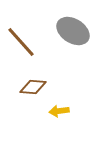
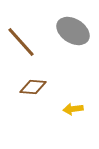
yellow arrow: moved 14 px right, 2 px up
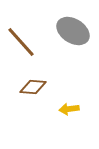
yellow arrow: moved 4 px left
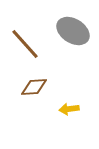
brown line: moved 4 px right, 2 px down
brown diamond: moved 1 px right; rotated 8 degrees counterclockwise
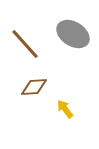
gray ellipse: moved 3 px down
yellow arrow: moved 4 px left; rotated 60 degrees clockwise
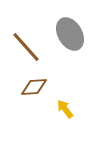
gray ellipse: moved 3 px left; rotated 28 degrees clockwise
brown line: moved 1 px right, 3 px down
